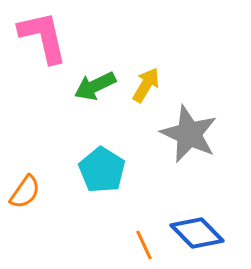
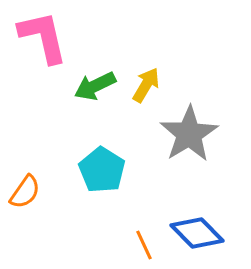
gray star: rotated 16 degrees clockwise
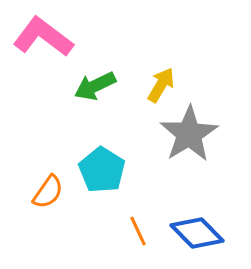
pink L-shape: rotated 40 degrees counterclockwise
yellow arrow: moved 15 px right
orange semicircle: moved 23 px right
orange line: moved 6 px left, 14 px up
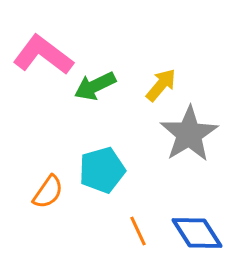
pink L-shape: moved 18 px down
yellow arrow: rotated 9 degrees clockwise
cyan pentagon: rotated 24 degrees clockwise
blue diamond: rotated 12 degrees clockwise
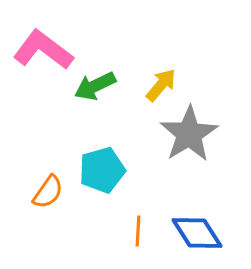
pink L-shape: moved 5 px up
orange line: rotated 28 degrees clockwise
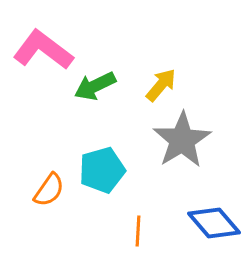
gray star: moved 7 px left, 6 px down
orange semicircle: moved 1 px right, 2 px up
blue diamond: moved 17 px right, 10 px up; rotated 8 degrees counterclockwise
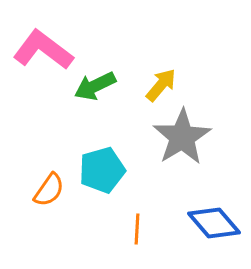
gray star: moved 3 px up
orange line: moved 1 px left, 2 px up
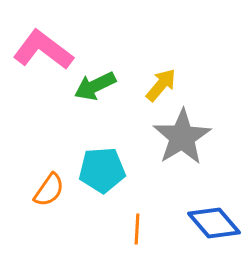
cyan pentagon: rotated 12 degrees clockwise
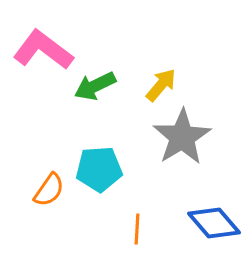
cyan pentagon: moved 3 px left, 1 px up
